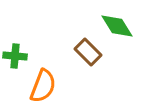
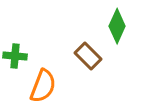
green diamond: rotated 56 degrees clockwise
brown rectangle: moved 4 px down
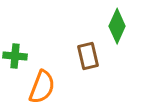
brown rectangle: rotated 32 degrees clockwise
orange semicircle: moved 1 px left, 1 px down
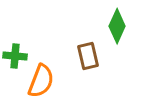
orange semicircle: moved 1 px left, 6 px up
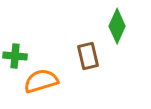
orange semicircle: rotated 128 degrees counterclockwise
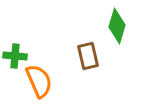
green diamond: rotated 8 degrees counterclockwise
orange semicircle: moved 2 px left; rotated 84 degrees clockwise
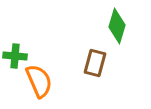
brown rectangle: moved 7 px right, 7 px down; rotated 28 degrees clockwise
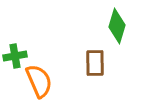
green cross: rotated 15 degrees counterclockwise
brown rectangle: rotated 16 degrees counterclockwise
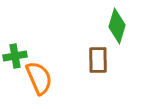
brown rectangle: moved 3 px right, 3 px up
orange semicircle: moved 3 px up
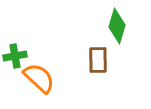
orange semicircle: rotated 24 degrees counterclockwise
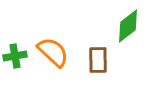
green diamond: moved 11 px right; rotated 36 degrees clockwise
orange semicircle: moved 14 px right, 26 px up
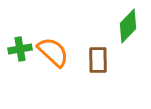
green diamond: rotated 8 degrees counterclockwise
green cross: moved 5 px right, 7 px up
